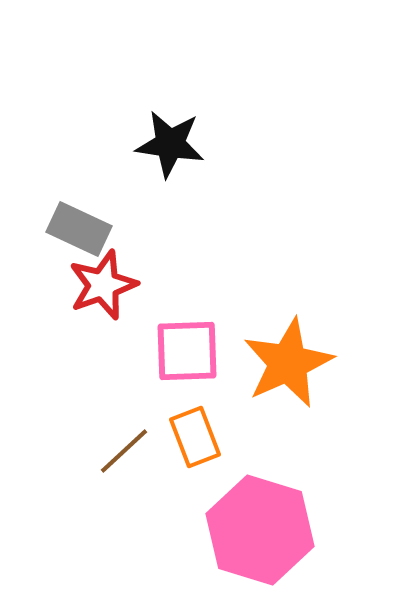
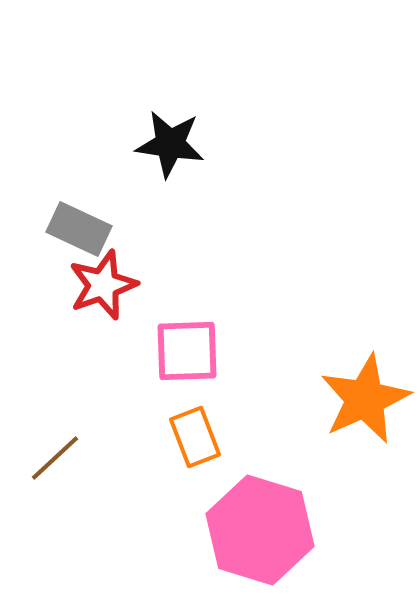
orange star: moved 77 px right, 36 px down
brown line: moved 69 px left, 7 px down
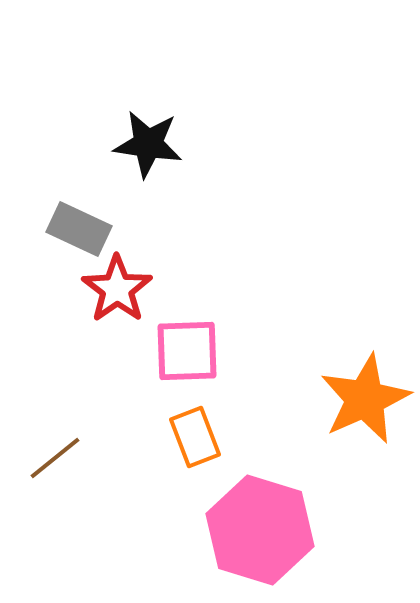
black star: moved 22 px left
red star: moved 14 px right, 4 px down; rotated 16 degrees counterclockwise
brown line: rotated 4 degrees clockwise
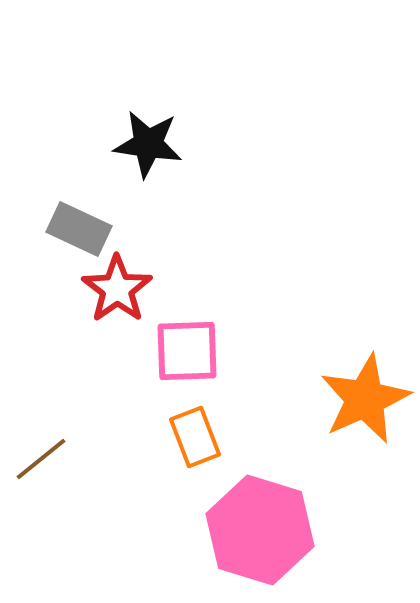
brown line: moved 14 px left, 1 px down
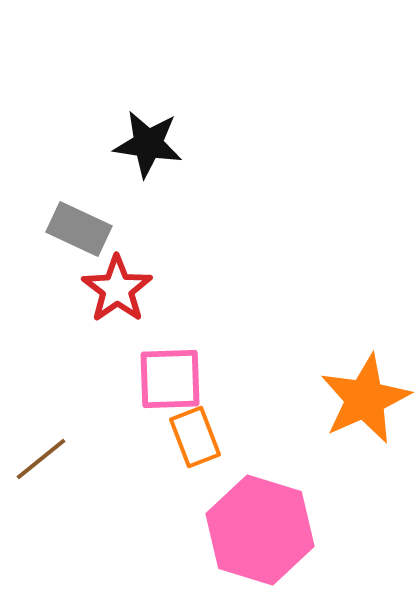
pink square: moved 17 px left, 28 px down
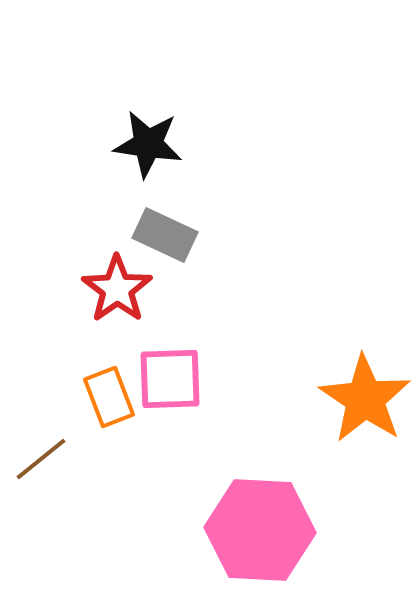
gray rectangle: moved 86 px right, 6 px down
orange star: rotated 14 degrees counterclockwise
orange rectangle: moved 86 px left, 40 px up
pink hexagon: rotated 14 degrees counterclockwise
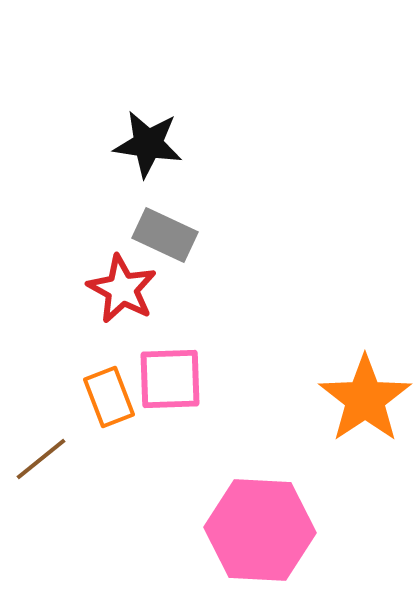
red star: moved 5 px right; rotated 8 degrees counterclockwise
orange star: rotated 4 degrees clockwise
